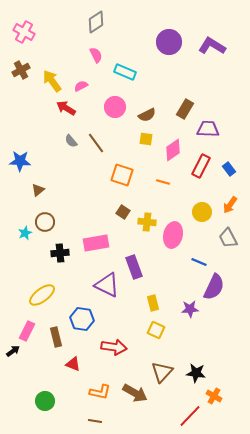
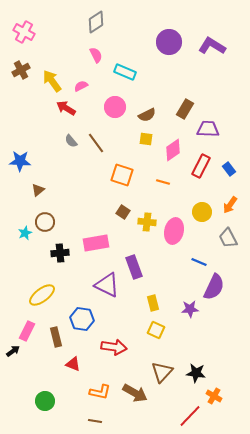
pink ellipse at (173, 235): moved 1 px right, 4 px up
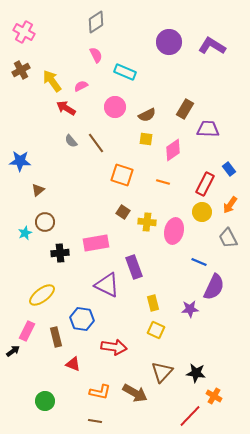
red rectangle at (201, 166): moved 4 px right, 18 px down
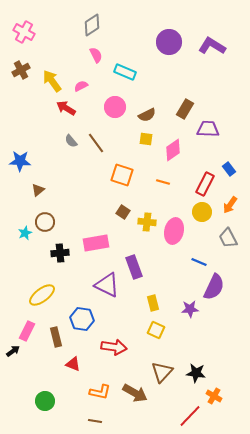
gray diamond at (96, 22): moved 4 px left, 3 px down
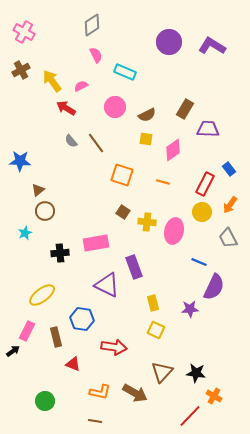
brown circle at (45, 222): moved 11 px up
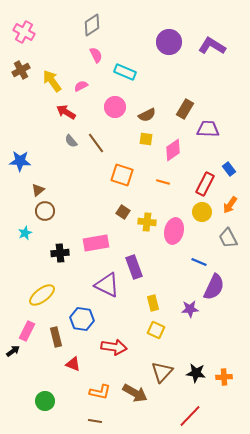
red arrow at (66, 108): moved 4 px down
orange cross at (214, 396): moved 10 px right, 19 px up; rotated 35 degrees counterclockwise
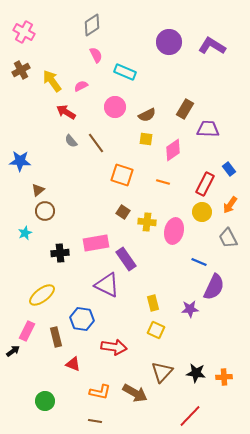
purple rectangle at (134, 267): moved 8 px left, 8 px up; rotated 15 degrees counterclockwise
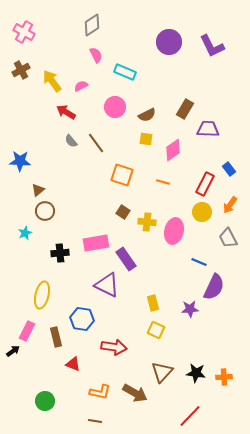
purple L-shape at (212, 46): rotated 148 degrees counterclockwise
yellow ellipse at (42, 295): rotated 40 degrees counterclockwise
